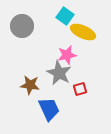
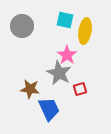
cyan square: moved 4 px down; rotated 24 degrees counterclockwise
yellow ellipse: moved 2 px right, 1 px up; rotated 75 degrees clockwise
pink star: rotated 24 degrees counterclockwise
brown star: moved 4 px down
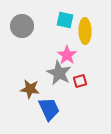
yellow ellipse: rotated 10 degrees counterclockwise
red square: moved 8 px up
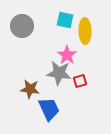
gray star: rotated 20 degrees counterclockwise
